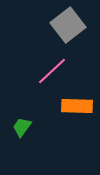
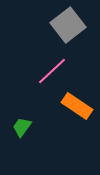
orange rectangle: rotated 32 degrees clockwise
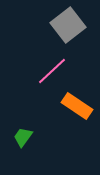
green trapezoid: moved 1 px right, 10 px down
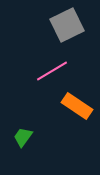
gray square: moved 1 px left; rotated 12 degrees clockwise
pink line: rotated 12 degrees clockwise
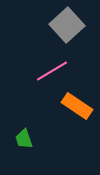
gray square: rotated 16 degrees counterclockwise
green trapezoid: moved 1 px right, 2 px down; rotated 55 degrees counterclockwise
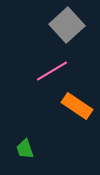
green trapezoid: moved 1 px right, 10 px down
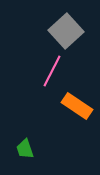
gray square: moved 1 px left, 6 px down
pink line: rotated 32 degrees counterclockwise
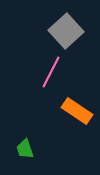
pink line: moved 1 px left, 1 px down
orange rectangle: moved 5 px down
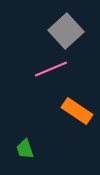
pink line: moved 3 px up; rotated 40 degrees clockwise
